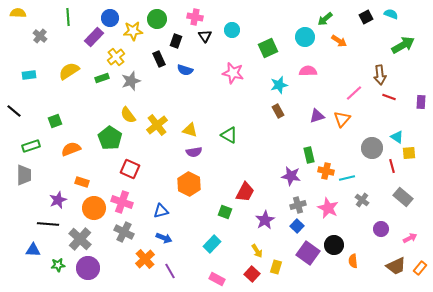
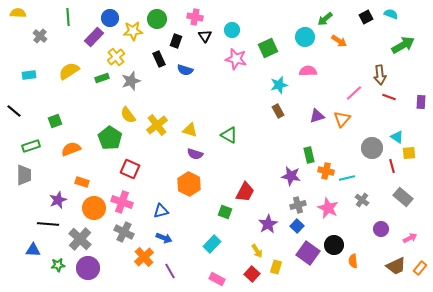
pink star at (233, 73): moved 3 px right, 14 px up
purple semicircle at (194, 152): moved 1 px right, 2 px down; rotated 28 degrees clockwise
purple star at (265, 220): moved 3 px right, 4 px down
orange cross at (145, 259): moved 1 px left, 2 px up
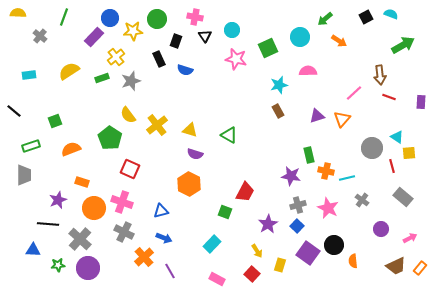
green line at (68, 17): moved 4 px left; rotated 24 degrees clockwise
cyan circle at (305, 37): moved 5 px left
yellow rectangle at (276, 267): moved 4 px right, 2 px up
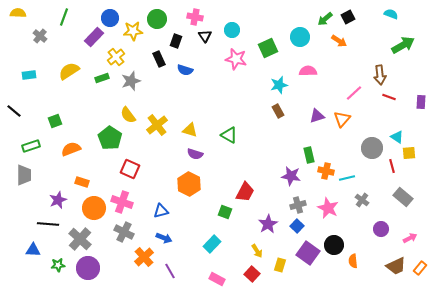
black square at (366, 17): moved 18 px left
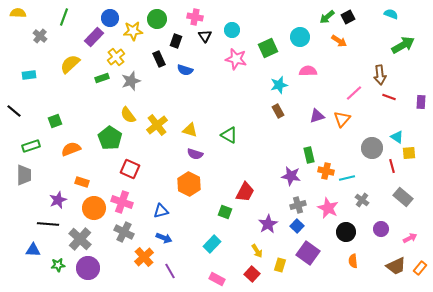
green arrow at (325, 19): moved 2 px right, 2 px up
yellow semicircle at (69, 71): moved 1 px right, 7 px up; rotated 10 degrees counterclockwise
black circle at (334, 245): moved 12 px right, 13 px up
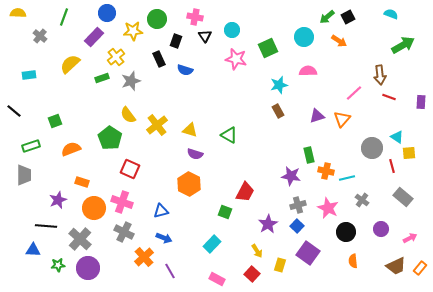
blue circle at (110, 18): moved 3 px left, 5 px up
cyan circle at (300, 37): moved 4 px right
black line at (48, 224): moved 2 px left, 2 px down
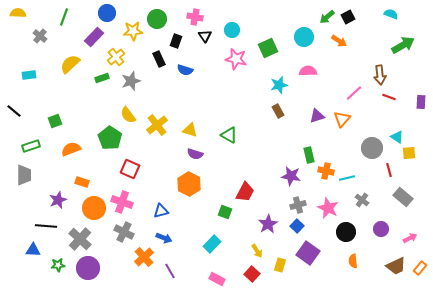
red line at (392, 166): moved 3 px left, 4 px down
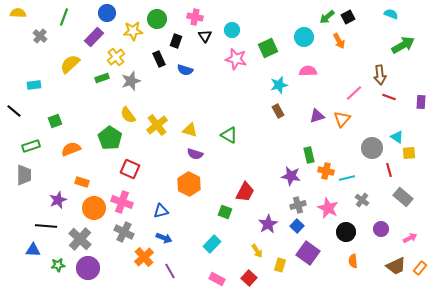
orange arrow at (339, 41): rotated 28 degrees clockwise
cyan rectangle at (29, 75): moved 5 px right, 10 px down
red square at (252, 274): moved 3 px left, 4 px down
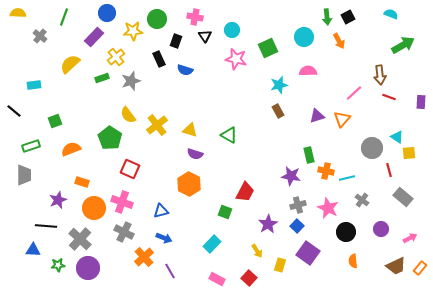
green arrow at (327, 17): rotated 56 degrees counterclockwise
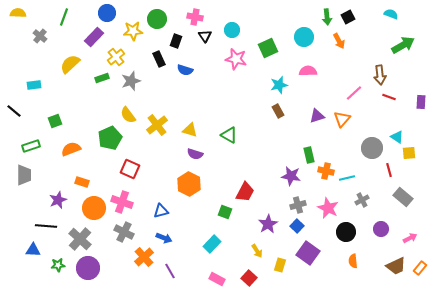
green pentagon at (110, 138): rotated 15 degrees clockwise
gray cross at (362, 200): rotated 24 degrees clockwise
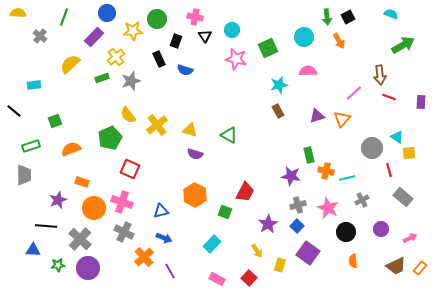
orange hexagon at (189, 184): moved 6 px right, 11 px down
